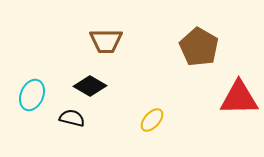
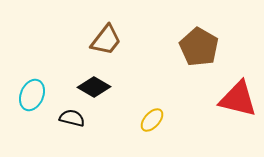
brown trapezoid: moved 1 px up; rotated 52 degrees counterclockwise
black diamond: moved 4 px right, 1 px down
red triangle: moved 1 px left, 1 px down; rotated 15 degrees clockwise
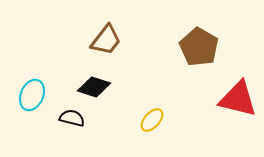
black diamond: rotated 12 degrees counterclockwise
